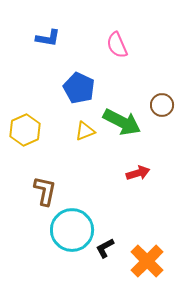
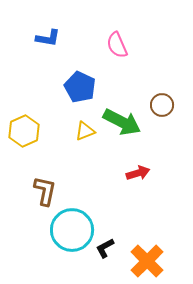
blue pentagon: moved 1 px right, 1 px up
yellow hexagon: moved 1 px left, 1 px down
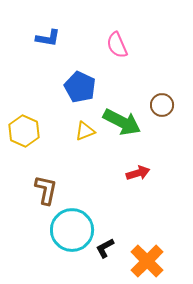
yellow hexagon: rotated 12 degrees counterclockwise
brown L-shape: moved 1 px right, 1 px up
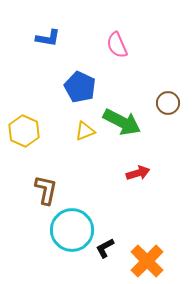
brown circle: moved 6 px right, 2 px up
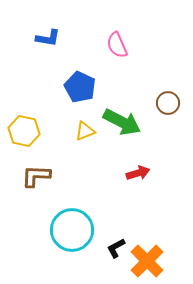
yellow hexagon: rotated 12 degrees counterclockwise
brown L-shape: moved 10 px left, 14 px up; rotated 100 degrees counterclockwise
black L-shape: moved 11 px right
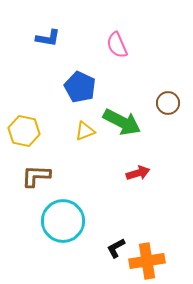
cyan circle: moved 9 px left, 9 px up
orange cross: rotated 36 degrees clockwise
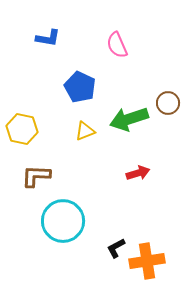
green arrow: moved 7 px right, 3 px up; rotated 135 degrees clockwise
yellow hexagon: moved 2 px left, 2 px up
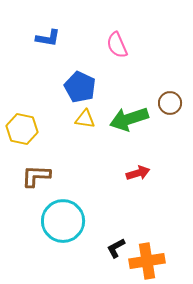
brown circle: moved 2 px right
yellow triangle: moved 12 px up; rotated 30 degrees clockwise
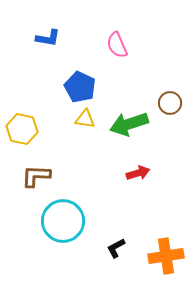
green arrow: moved 5 px down
orange cross: moved 19 px right, 5 px up
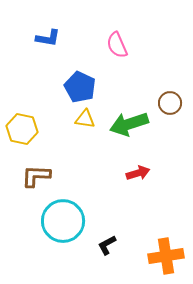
black L-shape: moved 9 px left, 3 px up
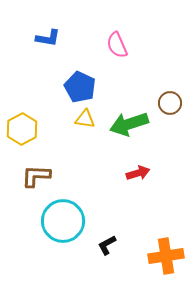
yellow hexagon: rotated 20 degrees clockwise
